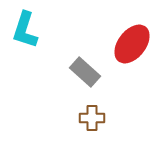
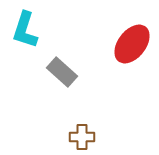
gray rectangle: moved 23 px left
brown cross: moved 10 px left, 19 px down
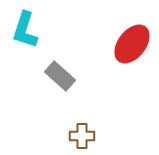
gray rectangle: moved 2 px left, 4 px down
brown cross: moved 1 px up
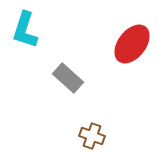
gray rectangle: moved 8 px right, 2 px down
brown cross: moved 10 px right; rotated 20 degrees clockwise
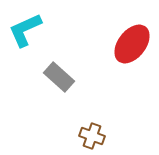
cyan L-shape: rotated 48 degrees clockwise
gray rectangle: moved 9 px left, 1 px up
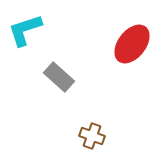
cyan L-shape: rotated 6 degrees clockwise
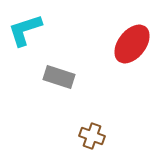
gray rectangle: rotated 24 degrees counterclockwise
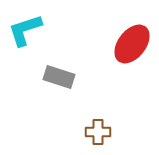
brown cross: moved 6 px right, 4 px up; rotated 20 degrees counterclockwise
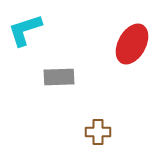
red ellipse: rotated 9 degrees counterclockwise
gray rectangle: rotated 20 degrees counterclockwise
